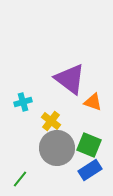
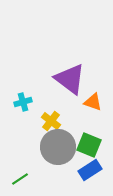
gray circle: moved 1 px right, 1 px up
green line: rotated 18 degrees clockwise
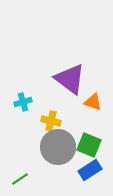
yellow cross: rotated 24 degrees counterclockwise
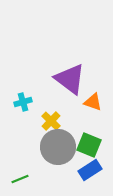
yellow cross: rotated 30 degrees clockwise
green line: rotated 12 degrees clockwise
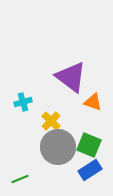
purple triangle: moved 1 px right, 2 px up
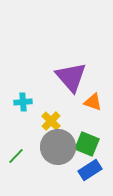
purple triangle: rotated 12 degrees clockwise
cyan cross: rotated 12 degrees clockwise
green square: moved 2 px left, 1 px up
green line: moved 4 px left, 23 px up; rotated 24 degrees counterclockwise
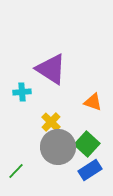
purple triangle: moved 20 px left, 8 px up; rotated 16 degrees counterclockwise
cyan cross: moved 1 px left, 10 px up
yellow cross: moved 1 px down
green square: rotated 20 degrees clockwise
green line: moved 15 px down
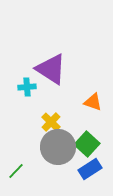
cyan cross: moved 5 px right, 5 px up
blue rectangle: moved 1 px up
